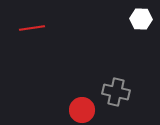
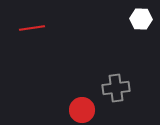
gray cross: moved 4 px up; rotated 20 degrees counterclockwise
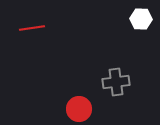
gray cross: moved 6 px up
red circle: moved 3 px left, 1 px up
